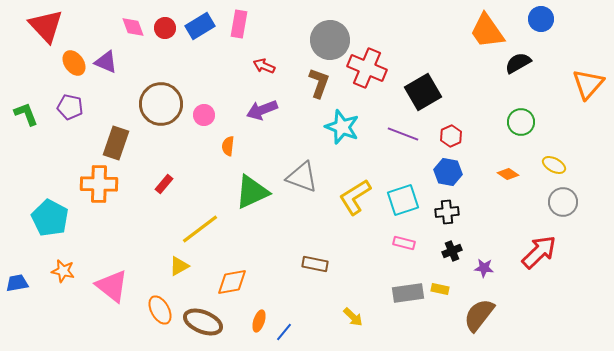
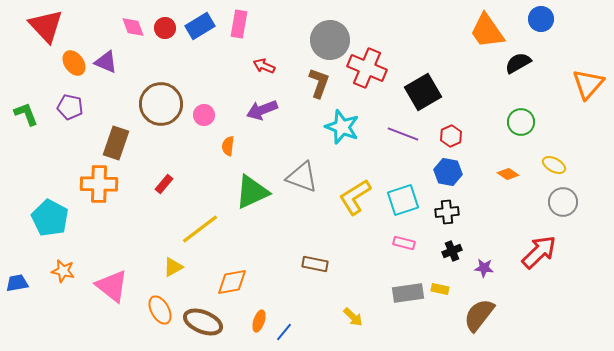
yellow triangle at (179, 266): moved 6 px left, 1 px down
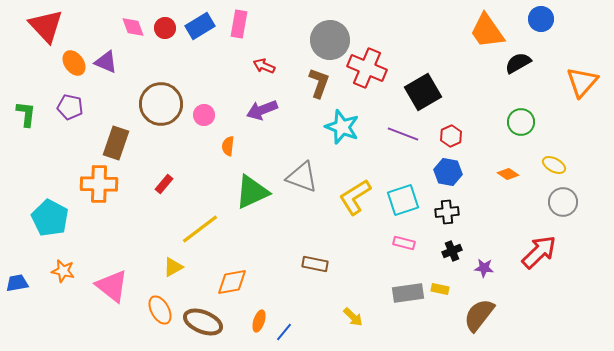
orange triangle at (588, 84): moved 6 px left, 2 px up
green L-shape at (26, 114): rotated 28 degrees clockwise
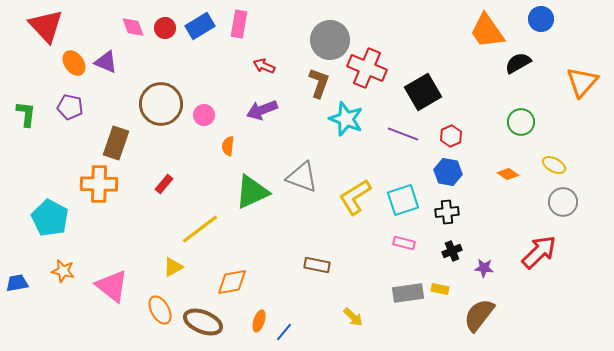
cyan star at (342, 127): moved 4 px right, 8 px up
brown rectangle at (315, 264): moved 2 px right, 1 px down
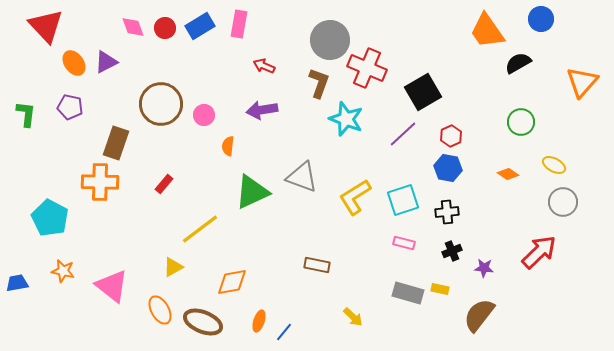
purple triangle at (106, 62): rotated 50 degrees counterclockwise
purple arrow at (262, 110): rotated 12 degrees clockwise
purple line at (403, 134): rotated 64 degrees counterclockwise
blue hexagon at (448, 172): moved 4 px up
orange cross at (99, 184): moved 1 px right, 2 px up
gray rectangle at (408, 293): rotated 24 degrees clockwise
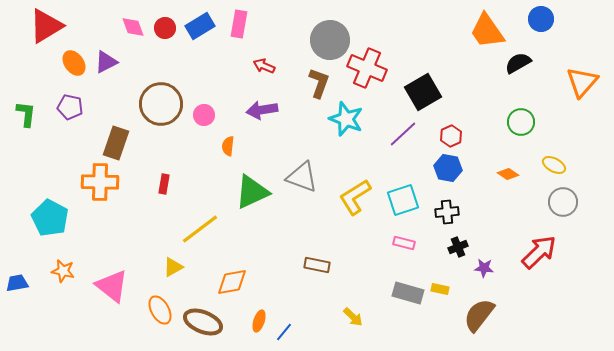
red triangle at (46, 26): rotated 42 degrees clockwise
red rectangle at (164, 184): rotated 30 degrees counterclockwise
black cross at (452, 251): moved 6 px right, 4 px up
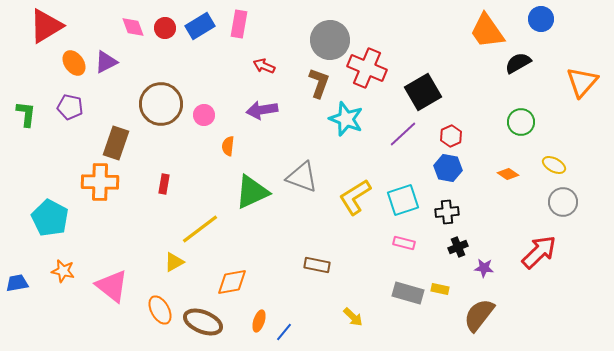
yellow triangle at (173, 267): moved 1 px right, 5 px up
